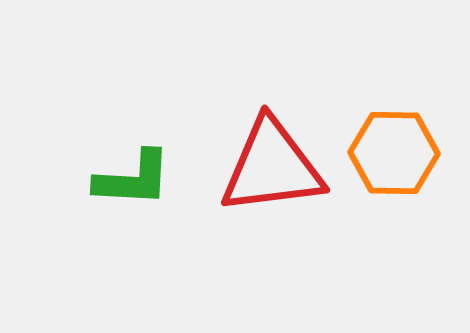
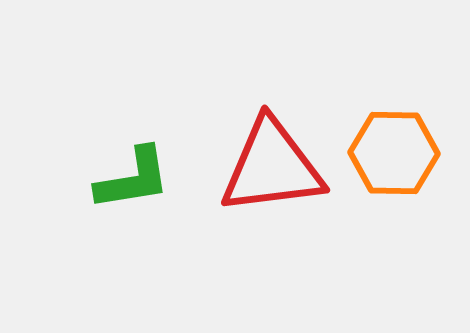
green L-shape: rotated 12 degrees counterclockwise
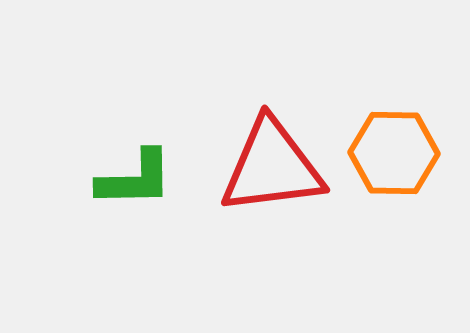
green L-shape: moved 2 px right; rotated 8 degrees clockwise
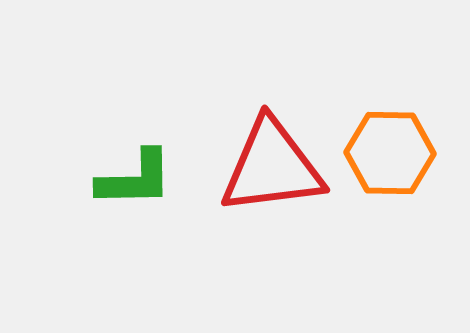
orange hexagon: moved 4 px left
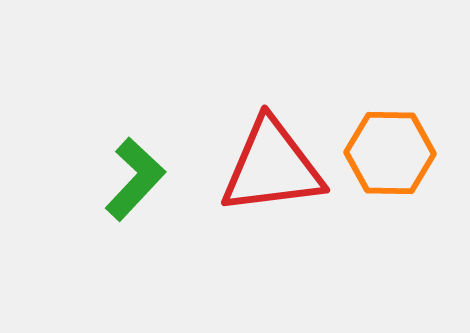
green L-shape: rotated 46 degrees counterclockwise
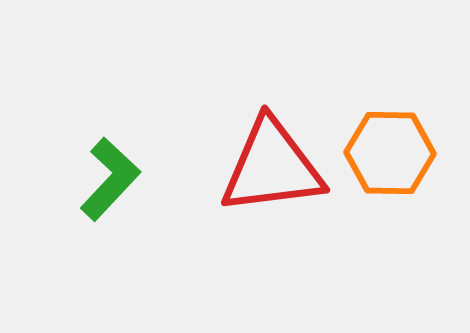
green L-shape: moved 25 px left
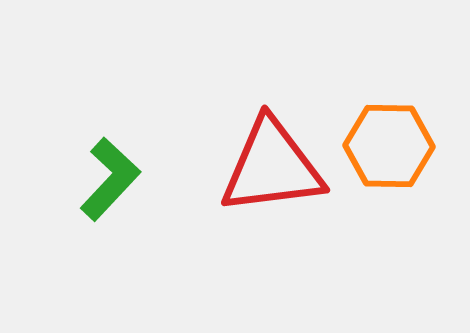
orange hexagon: moved 1 px left, 7 px up
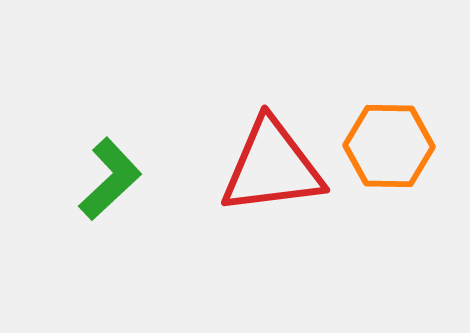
green L-shape: rotated 4 degrees clockwise
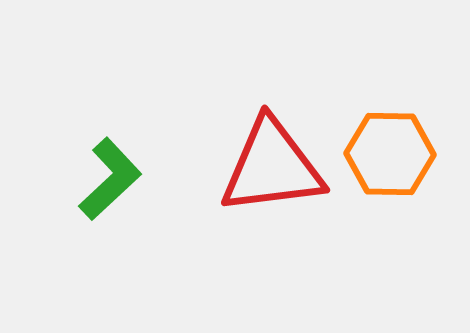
orange hexagon: moved 1 px right, 8 px down
